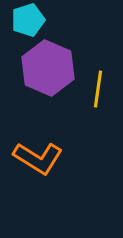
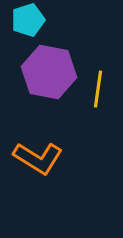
purple hexagon: moved 1 px right, 4 px down; rotated 12 degrees counterclockwise
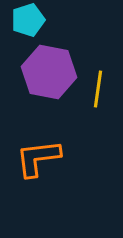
orange L-shape: rotated 141 degrees clockwise
